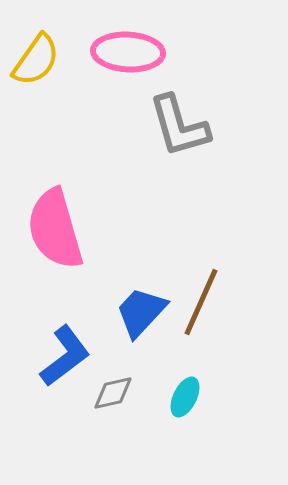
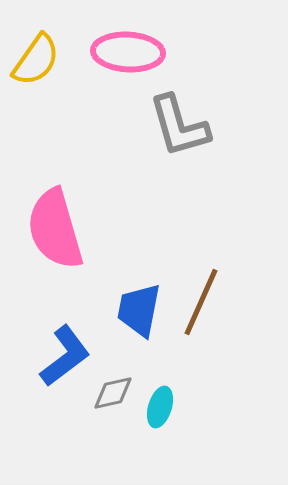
blue trapezoid: moved 2 px left, 2 px up; rotated 32 degrees counterclockwise
cyan ellipse: moved 25 px left, 10 px down; rotated 9 degrees counterclockwise
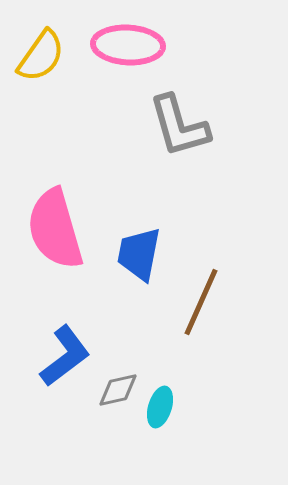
pink ellipse: moved 7 px up
yellow semicircle: moved 5 px right, 4 px up
blue trapezoid: moved 56 px up
gray diamond: moved 5 px right, 3 px up
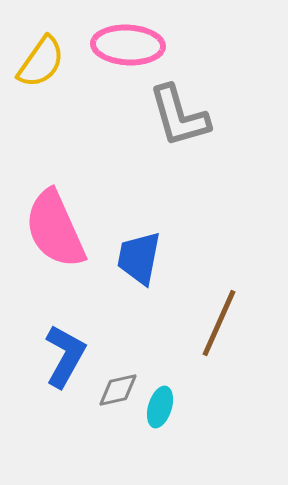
yellow semicircle: moved 6 px down
gray L-shape: moved 10 px up
pink semicircle: rotated 8 degrees counterclockwise
blue trapezoid: moved 4 px down
brown line: moved 18 px right, 21 px down
blue L-shape: rotated 24 degrees counterclockwise
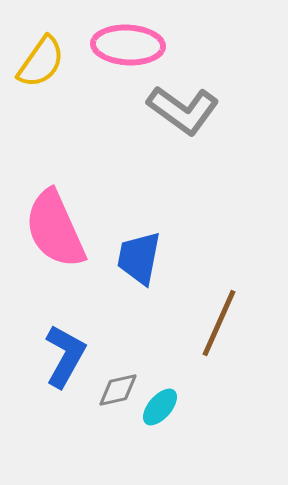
gray L-shape: moved 4 px right, 6 px up; rotated 38 degrees counterclockwise
cyan ellipse: rotated 24 degrees clockwise
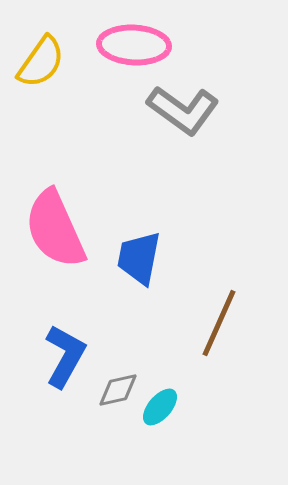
pink ellipse: moved 6 px right
